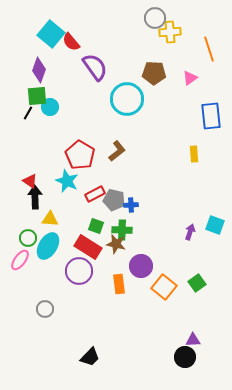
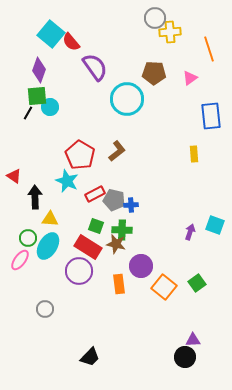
red triangle at (30, 181): moved 16 px left, 5 px up
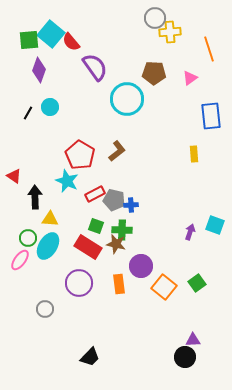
green square at (37, 96): moved 8 px left, 56 px up
purple circle at (79, 271): moved 12 px down
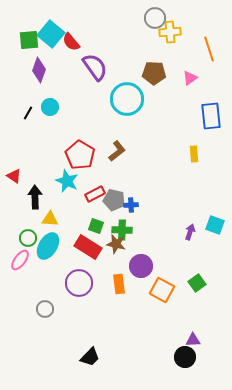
orange square at (164, 287): moved 2 px left, 3 px down; rotated 10 degrees counterclockwise
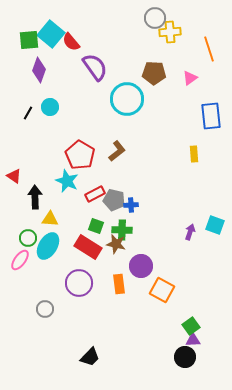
green square at (197, 283): moved 6 px left, 43 px down
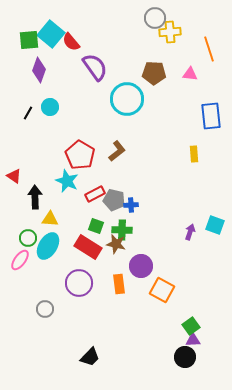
pink triangle at (190, 78): moved 4 px up; rotated 42 degrees clockwise
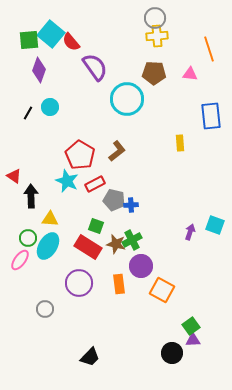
yellow cross at (170, 32): moved 13 px left, 4 px down
yellow rectangle at (194, 154): moved 14 px left, 11 px up
red rectangle at (95, 194): moved 10 px up
black arrow at (35, 197): moved 4 px left, 1 px up
green cross at (122, 230): moved 10 px right, 10 px down; rotated 30 degrees counterclockwise
black circle at (185, 357): moved 13 px left, 4 px up
